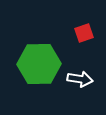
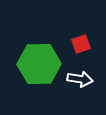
red square: moved 3 px left, 11 px down
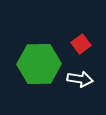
red square: rotated 18 degrees counterclockwise
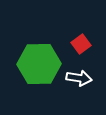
white arrow: moved 1 px left, 1 px up
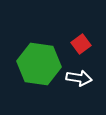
green hexagon: rotated 9 degrees clockwise
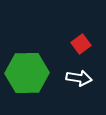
green hexagon: moved 12 px left, 9 px down; rotated 9 degrees counterclockwise
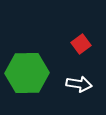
white arrow: moved 6 px down
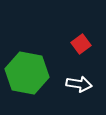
green hexagon: rotated 12 degrees clockwise
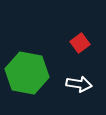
red square: moved 1 px left, 1 px up
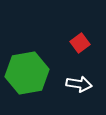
green hexagon: rotated 21 degrees counterclockwise
